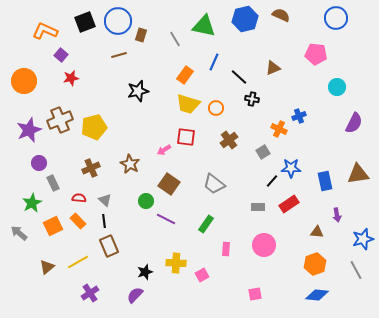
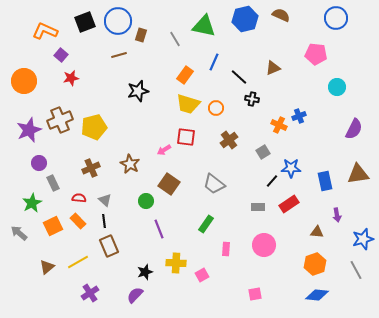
purple semicircle at (354, 123): moved 6 px down
orange cross at (279, 129): moved 4 px up
purple line at (166, 219): moved 7 px left, 10 px down; rotated 42 degrees clockwise
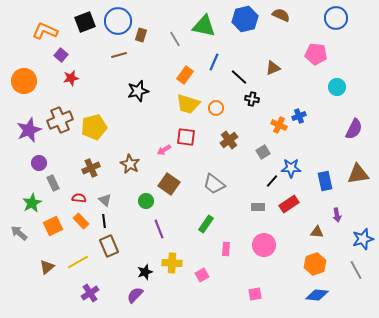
orange rectangle at (78, 221): moved 3 px right
yellow cross at (176, 263): moved 4 px left
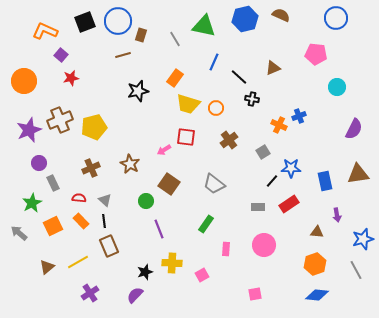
brown line at (119, 55): moved 4 px right
orange rectangle at (185, 75): moved 10 px left, 3 px down
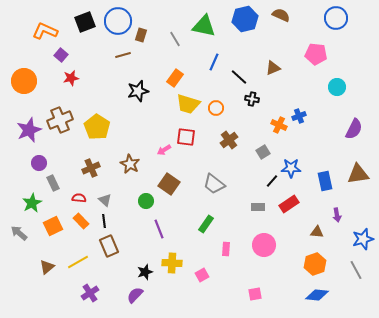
yellow pentagon at (94, 127): moved 3 px right; rotated 25 degrees counterclockwise
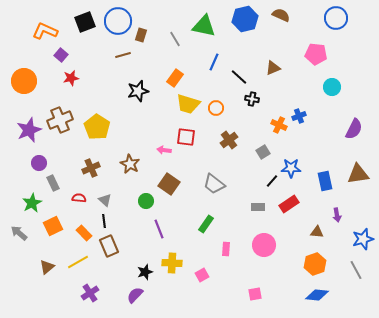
cyan circle at (337, 87): moved 5 px left
pink arrow at (164, 150): rotated 40 degrees clockwise
orange rectangle at (81, 221): moved 3 px right, 12 px down
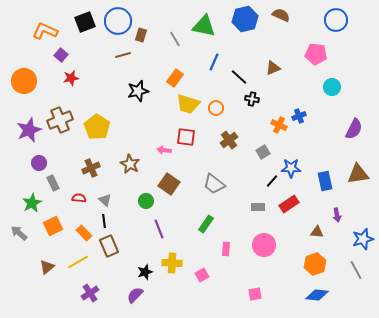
blue circle at (336, 18): moved 2 px down
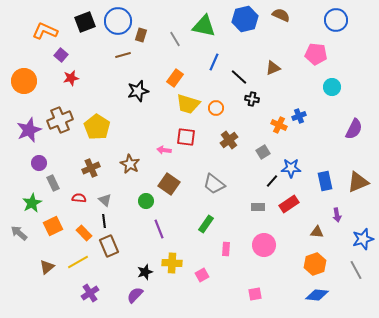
brown triangle at (358, 174): moved 8 px down; rotated 15 degrees counterclockwise
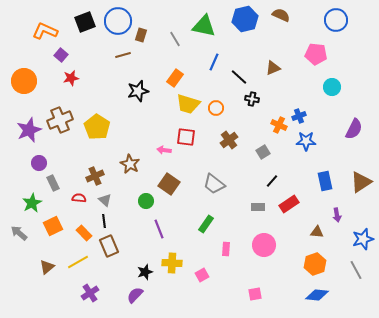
brown cross at (91, 168): moved 4 px right, 8 px down
blue star at (291, 168): moved 15 px right, 27 px up
brown triangle at (358, 182): moved 3 px right; rotated 10 degrees counterclockwise
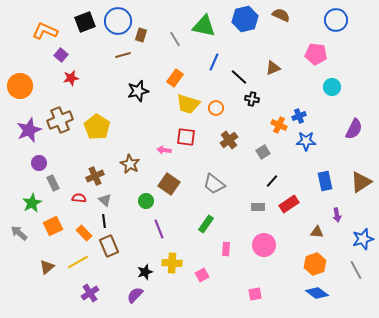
orange circle at (24, 81): moved 4 px left, 5 px down
blue diamond at (317, 295): moved 2 px up; rotated 30 degrees clockwise
